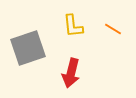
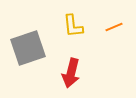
orange line: moved 1 px right, 2 px up; rotated 54 degrees counterclockwise
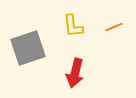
red arrow: moved 4 px right
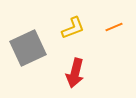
yellow L-shape: moved 2 px down; rotated 105 degrees counterclockwise
gray square: rotated 6 degrees counterclockwise
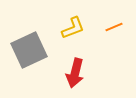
gray square: moved 1 px right, 2 px down
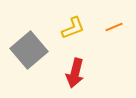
gray square: rotated 15 degrees counterclockwise
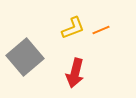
orange line: moved 13 px left, 3 px down
gray square: moved 4 px left, 7 px down
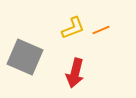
gray square: rotated 27 degrees counterclockwise
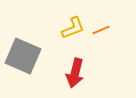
gray square: moved 2 px left, 1 px up
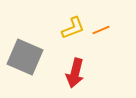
gray square: moved 2 px right, 1 px down
